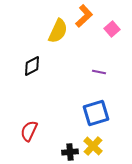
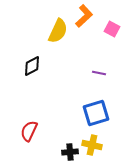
pink square: rotated 21 degrees counterclockwise
purple line: moved 1 px down
yellow cross: moved 1 px left, 1 px up; rotated 30 degrees counterclockwise
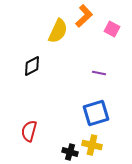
red semicircle: rotated 10 degrees counterclockwise
black cross: rotated 21 degrees clockwise
